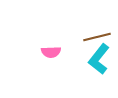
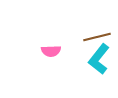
pink semicircle: moved 1 px up
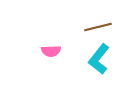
brown line: moved 1 px right, 10 px up
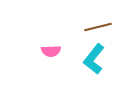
cyan L-shape: moved 5 px left
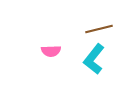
brown line: moved 1 px right, 2 px down
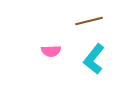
brown line: moved 10 px left, 8 px up
